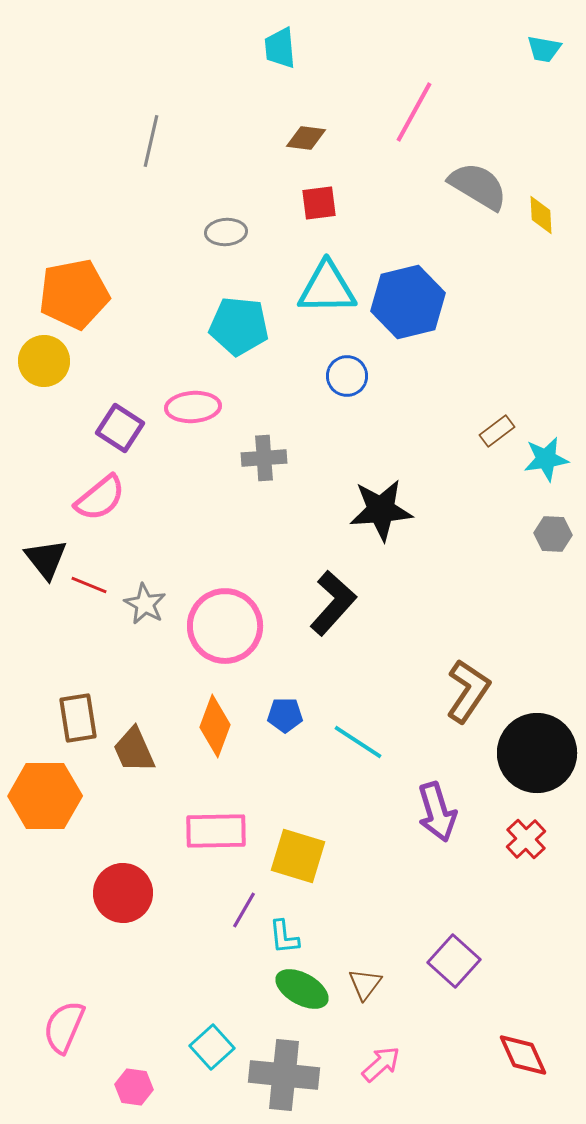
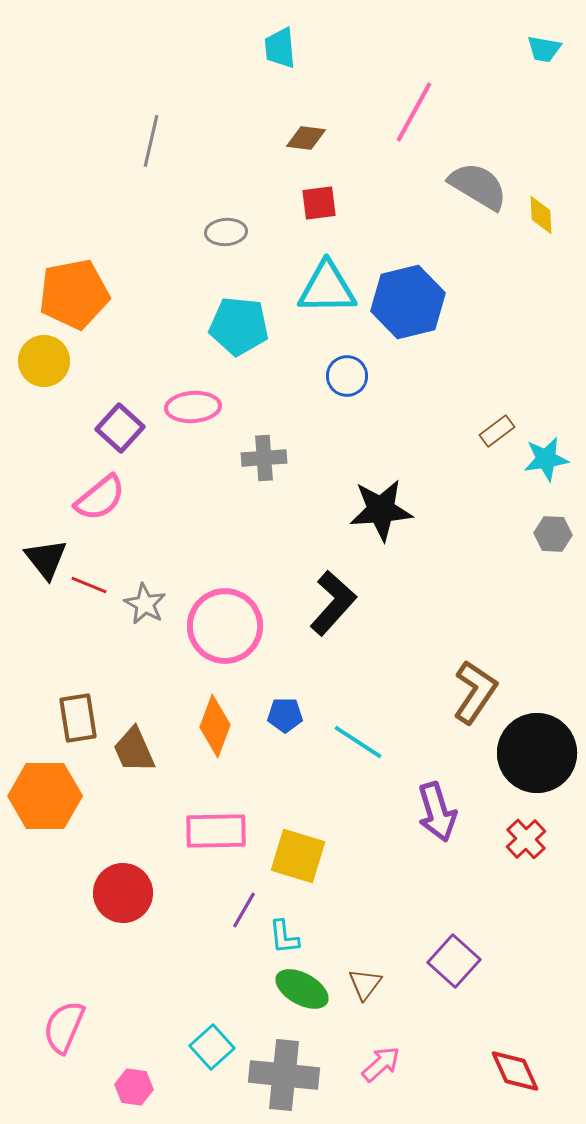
purple square at (120, 428): rotated 9 degrees clockwise
brown L-shape at (468, 691): moved 7 px right, 1 px down
red diamond at (523, 1055): moved 8 px left, 16 px down
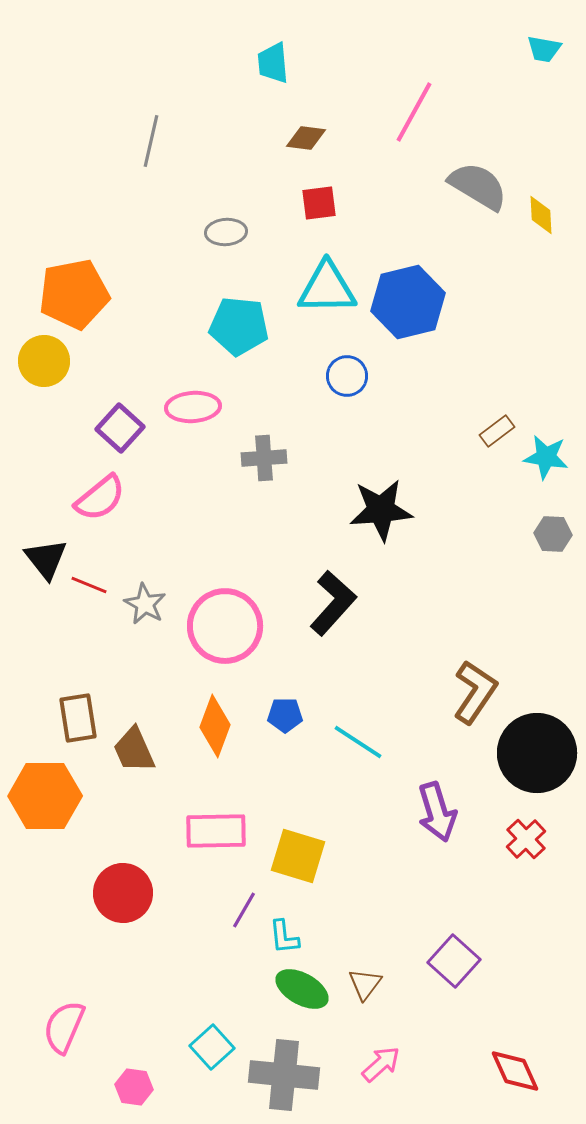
cyan trapezoid at (280, 48): moved 7 px left, 15 px down
cyan star at (546, 459): moved 2 px up; rotated 18 degrees clockwise
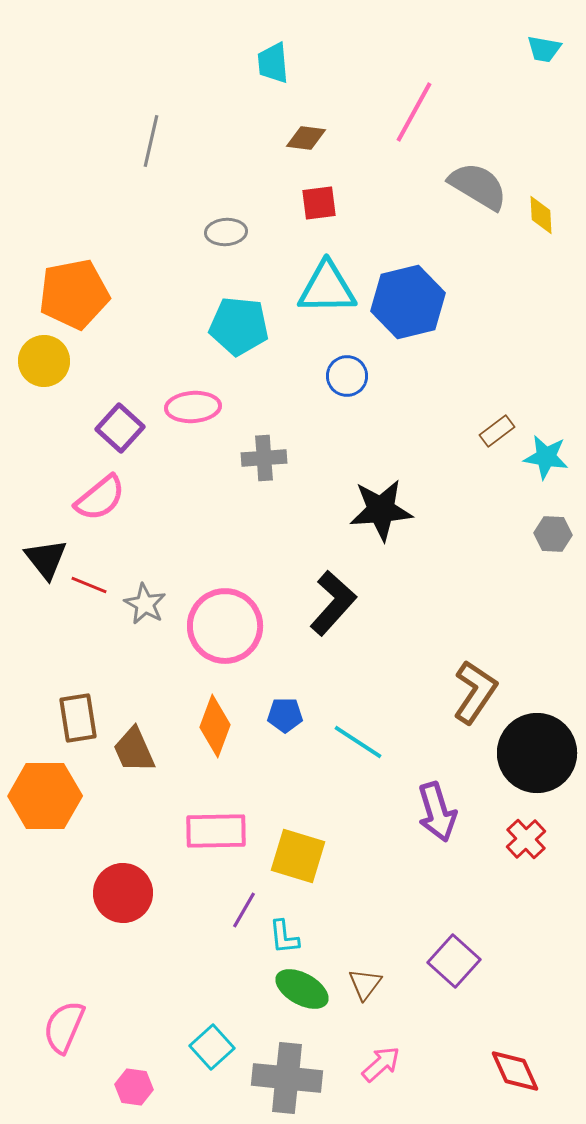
gray cross at (284, 1075): moved 3 px right, 3 px down
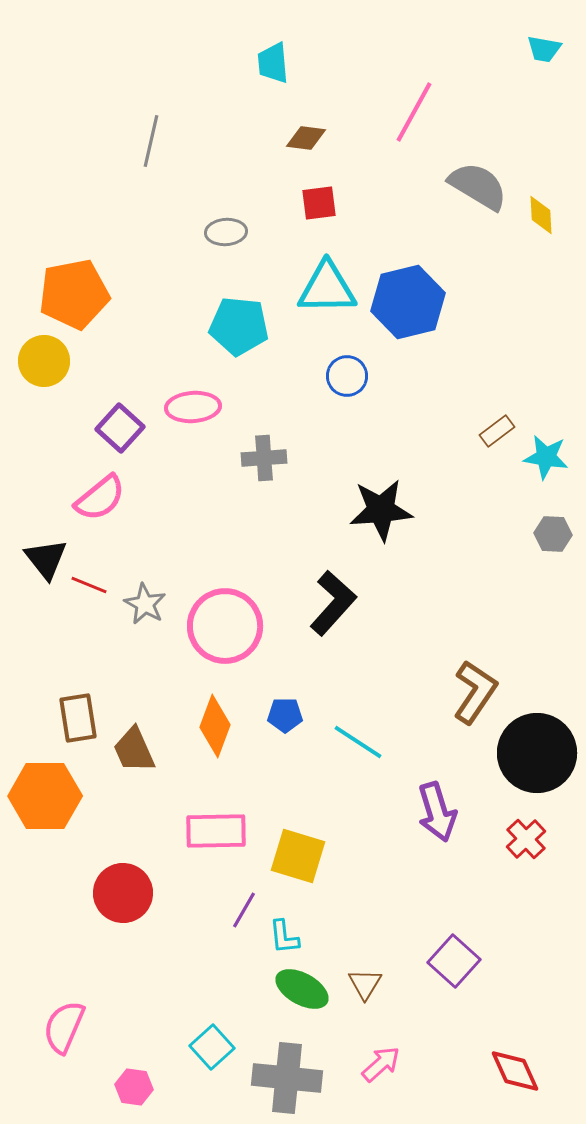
brown triangle at (365, 984): rotated 6 degrees counterclockwise
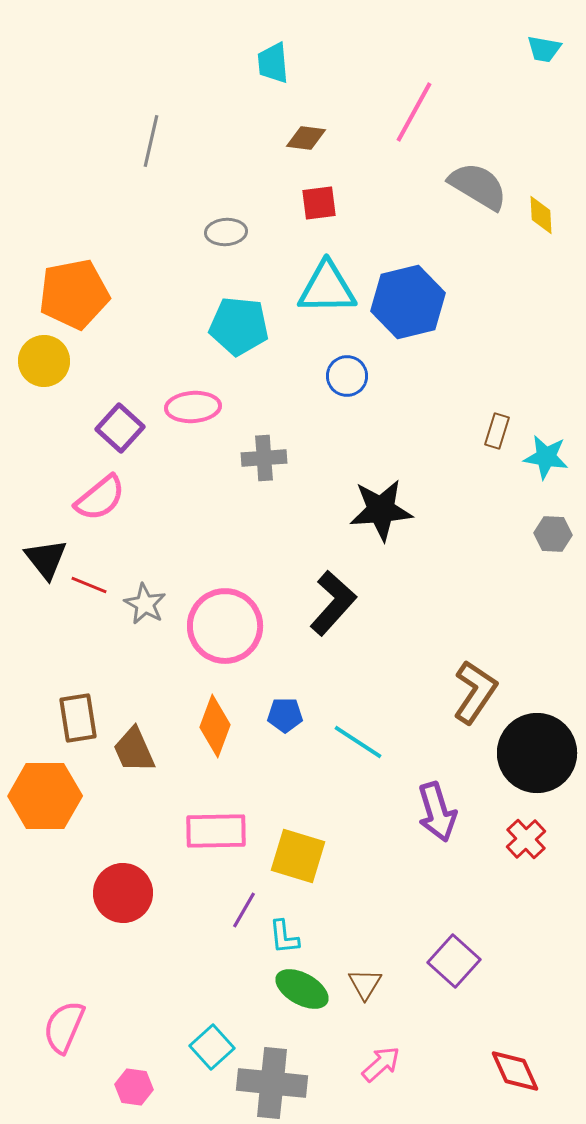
brown rectangle at (497, 431): rotated 36 degrees counterclockwise
gray cross at (287, 1078): moved 15 px left, 5 px down
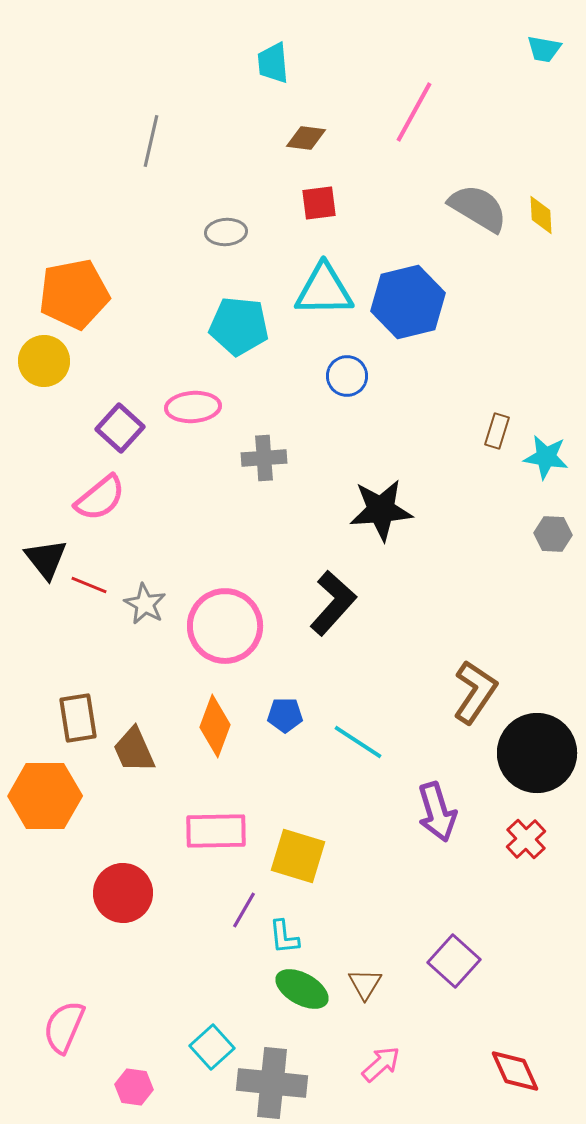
gray semicircle at (478, 186): moved 22 px down
cyan triangle at (327, 288): moved 3 px left, 2 px down
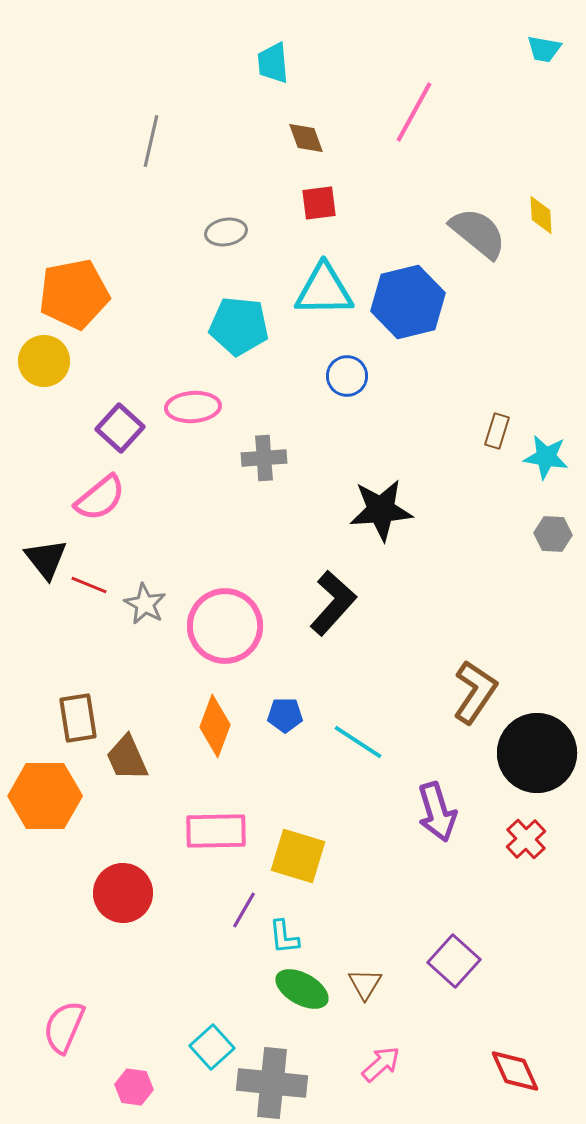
brown diamond at (306, 138): rotated 63 degrees clockwise
gray semicircle at (478, 208): moved 25 px down; rotated 8 degrees clockwise
gray ellipse at (226, 232): rotated 6 degrees counterclockwise
brown trapezoid at (134, 750): moved 7 px left, 8 px down
